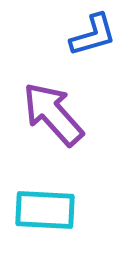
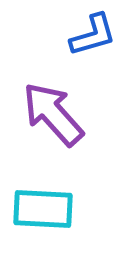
cyan rectangle: moved 2 px left, 1 px up
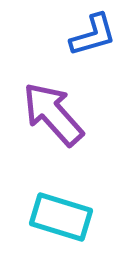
cyan rectangle: moved 18 px right, 8 px down; rotated 14 degrees clockwise
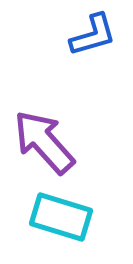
purple arrow: moved 9 px left, 28 px down
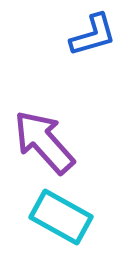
cyan rectangle: rotated 12 degrees clockwise
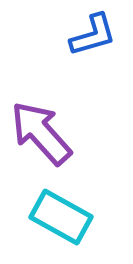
purple arrow: moved 3 px left, 9 px up
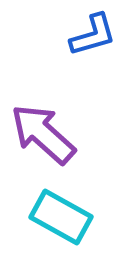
purple arrow: moved 2 px right, 1 px down; rotated 6 degrees counterclockwise
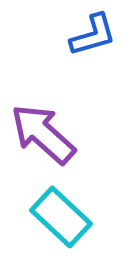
cyan rectangle: rotated 14 degrees clockwise
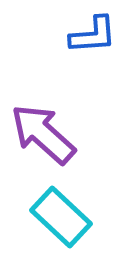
blue L-shape: rotated 12 degrees clockwise
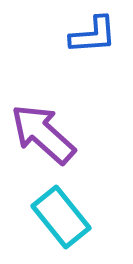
cyan rectangle: rotated 8 degrees clockwise
